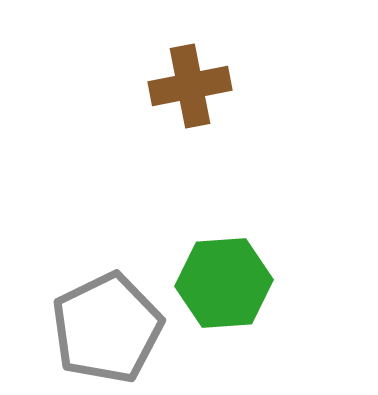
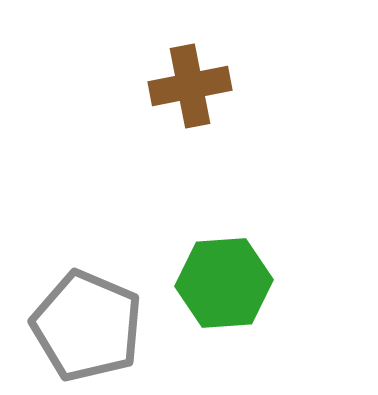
gray pentagon: moved 20 px left, 2 px up; rotated 23 degrees counterclockwise
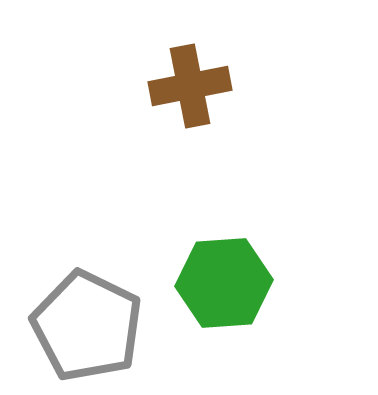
gray pentagon: rotated 3 degrees clockwise
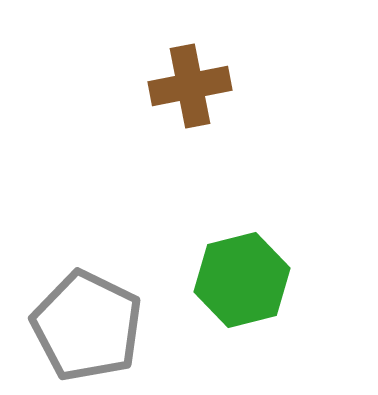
green hexagon: moved 18 px right, 3 px up; rotated 10 degrees counterclockwise
